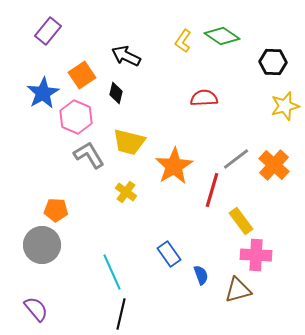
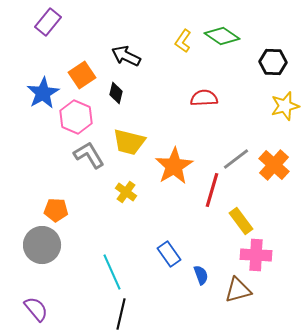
purple rectangle: moved 9 px up
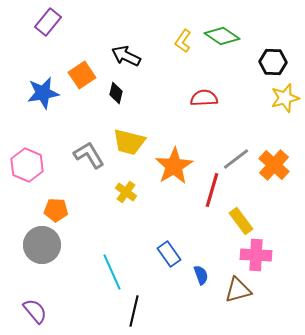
blue star: rotated 20 degrees clockwise
yellow star: moved 8 px up
pink hexagon: moved 49 px left, 48 px down
purple semicircle: moved 1 px left, 2 px down
black line: moved 13 px right, 3 px up
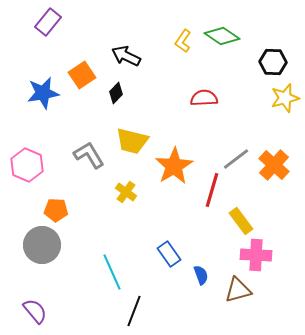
black diamond: rotated 30 degrees clockwise
yellow trapezoid: moved 3 px right, 1 px up
black line: rotated 8 degrees clockwise
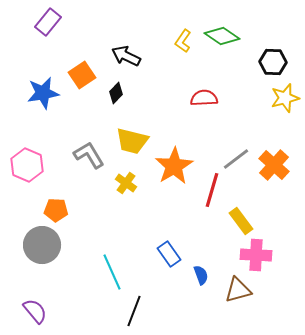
yellow cross: moved 9 px up
